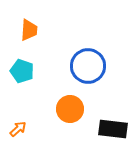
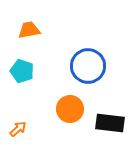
orange trapezoid: rotated 105 degrees counterclockwise
black rectangle: moved 3 px left, 6 px up
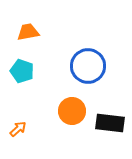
orange trapezoid: moved 1 px left, 2 px down
orange circle: moved 2 px right, 2 px down
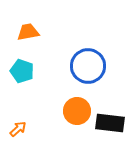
orange circle: moved 5 px right
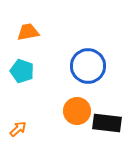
black rectangle: moved 3 px left
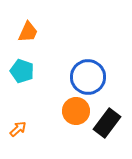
orange trapezoid: rotated 125 degrees clockwise
blue circle: moved 11 px down
orange circle: moved 1 px left
black rectangle: rotated 60 degrees counterclockwise
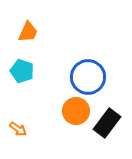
orange arrow: rotated 78 degrees clockwise
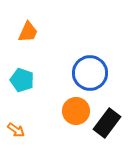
cyan pentagon: moved 9 px down
blue circle: moved 2 px right, 4 px up
orange arrow: moved 2 px left, 1 px down
